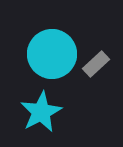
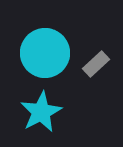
cyan circle: moved 7 px left, 1 px up
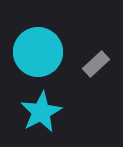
cyan circle: moved 7 px left, 1 px up
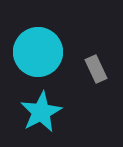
gray rectangle: moved 5 px down; rotated 72 degrees counterclockwise
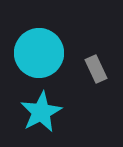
cyan circle: moved 1 px right, 1 px down
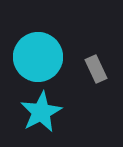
cyan circle: moved 1 px left, 4 px down
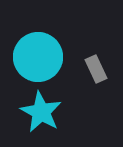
cyan star: rotated 15 degrees counterclockwise
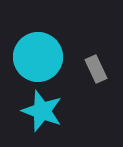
cyan star: moved 1 px right, 1 px up; rotated 9 degrees counterclockwise
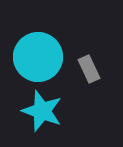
gray rectangle: moved 7 px left
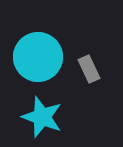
cyan star: moved 6 px down
